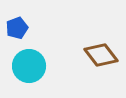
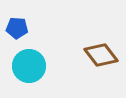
blue pentagon: rotated 25 degrees clockwise
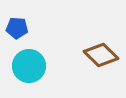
brown diamond: rotated 8 degrees counterclockwise
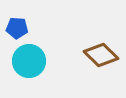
cyan circle: moved 5 px up
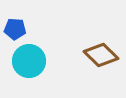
blue pentagon: moved 2 px left, 1 px down
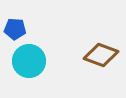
brown diamond: rotated 24 degrees counterclockwise
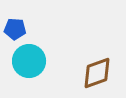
brown diamond: moved 4 px left, 18 px down; rotated 40 degrees counterclockwise
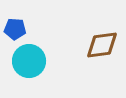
brown diamond: moved 5 px right, 28 px up; rotated 12 degrees clockwise
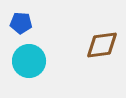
blue pentagon: moved 6 px right, 6 px up
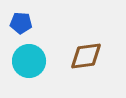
brown diamond: moved 16 px left, 11 px down
